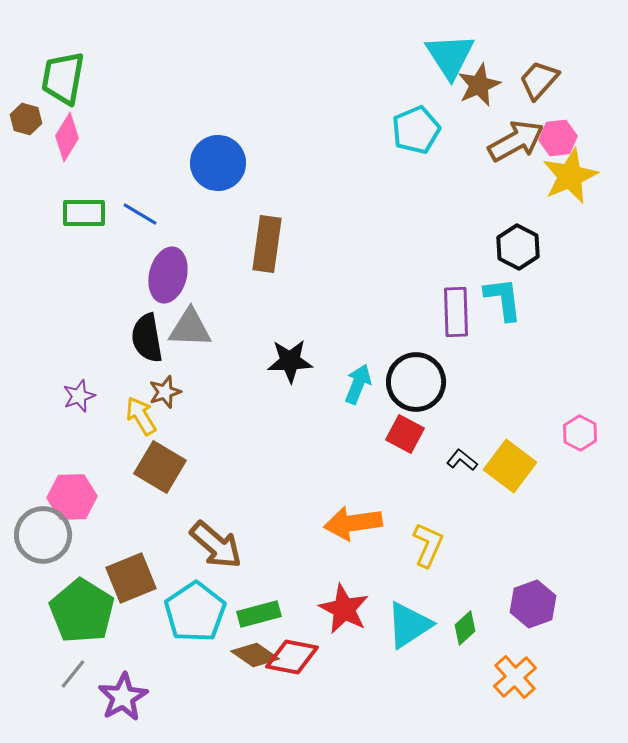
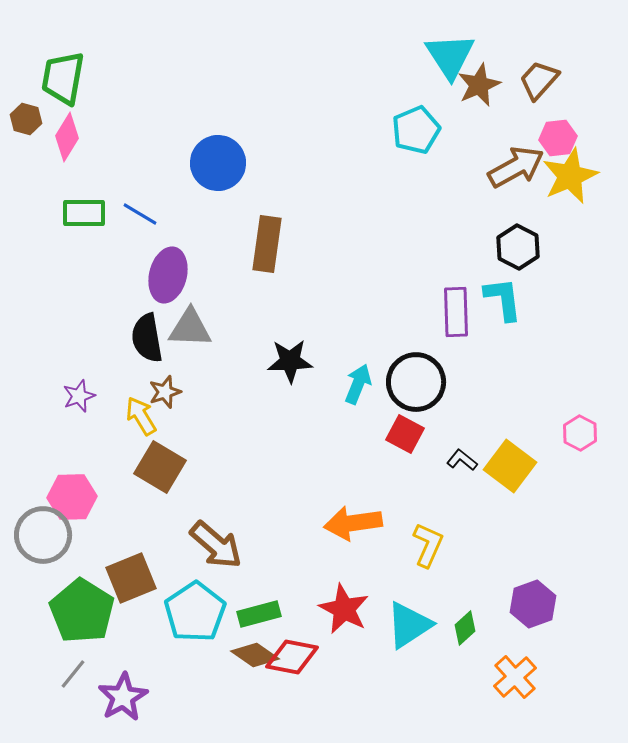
brown arrow at (516, 141): moved 26 px down
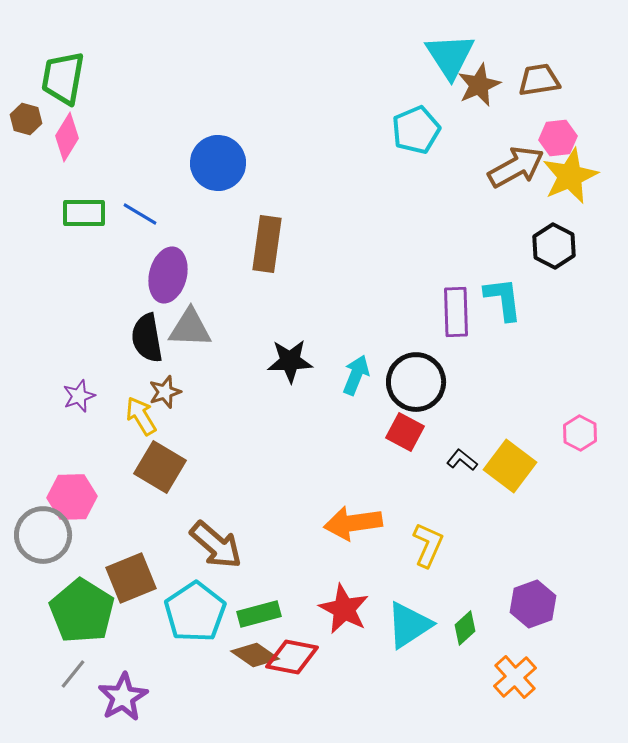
brown trapezoid at (539, 80): rotated 39 degrees clockwise
black hexagon at (518, 247): moved 36 px right, 1 px up
cyan arrow at (358, 384): moved 2 px left, 9 px up
red square at (405, 434): moved 2 px up
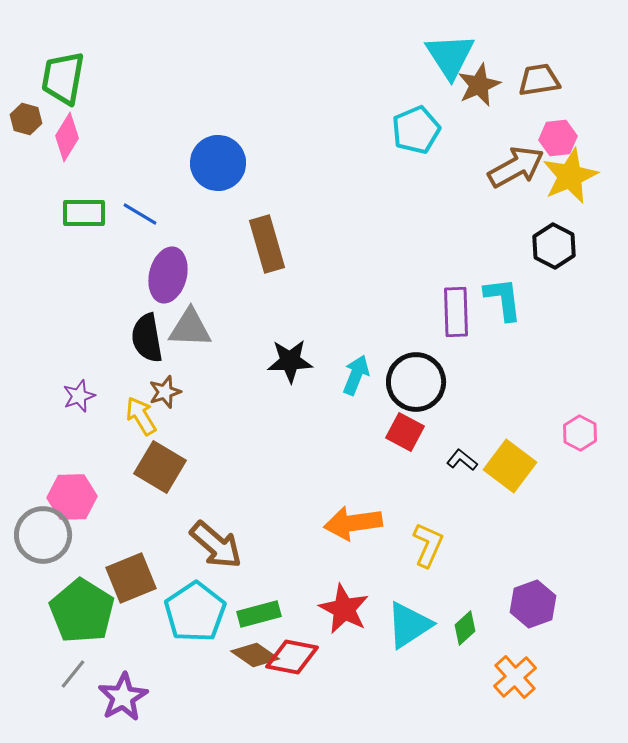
brown rectangle at (267, 244): rotated 24 degrees counterclockwise
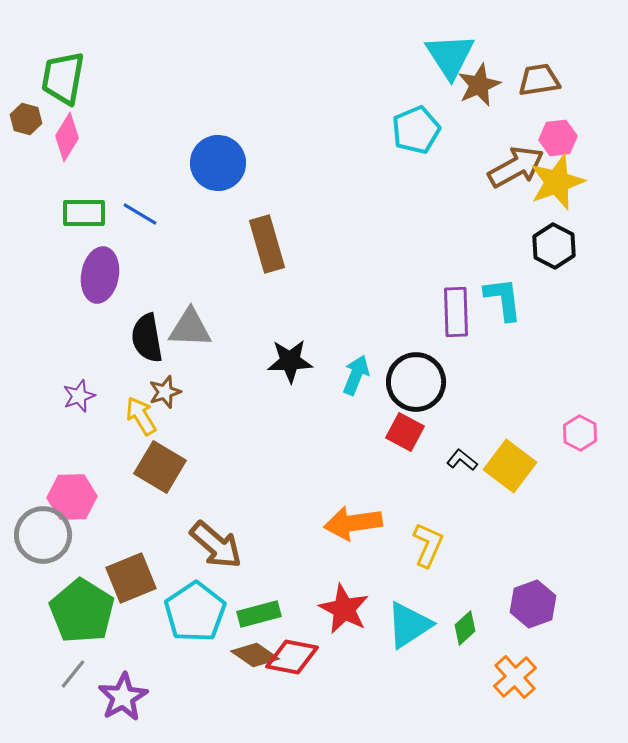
yellow star at (570, 176): moved 13 px left, 6 px down; rotated 4 degrees clockwise
purple ellipse at (168, 275): moved 68 px left; rotated 4 degrees counterclockwise
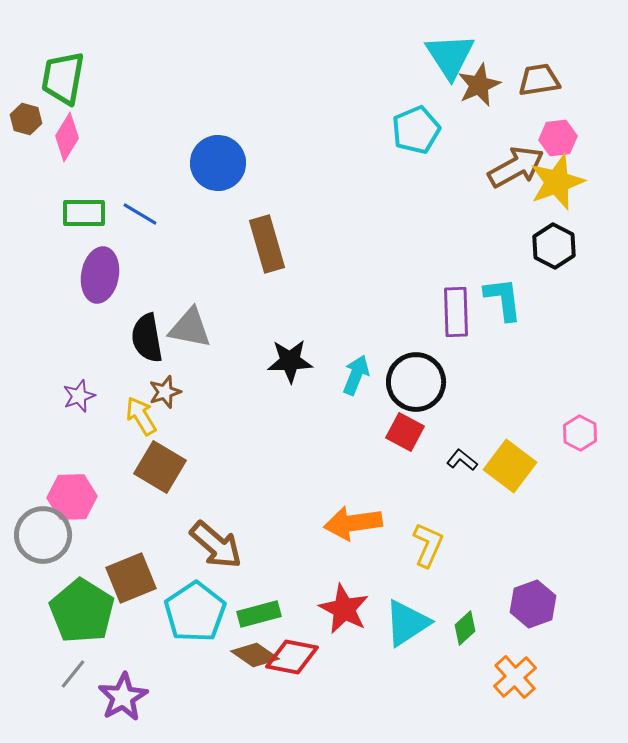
gray triangle at (190, 328): rotated 9 degrees clockwise
cyan triangle at (409, 625): moved 2 px left, 2 px up
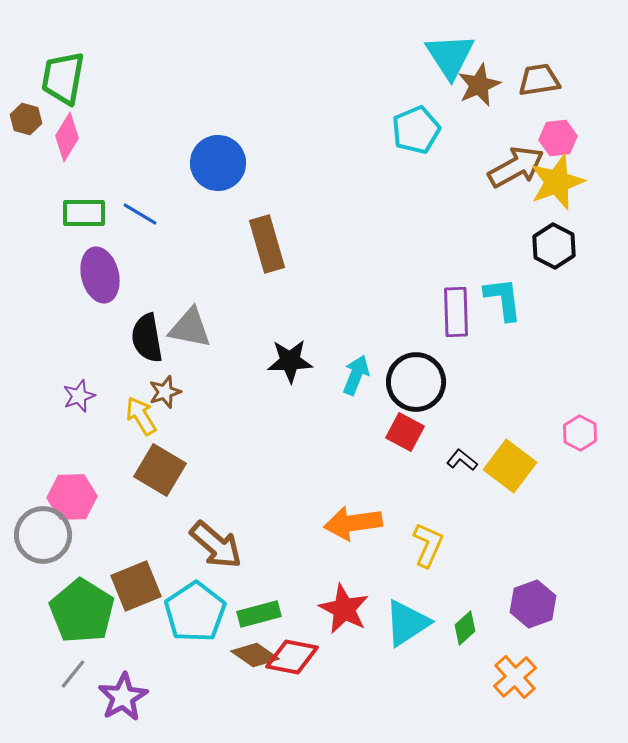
purple ellipse at (100, 275): rotated 24 degrees counterclockwise
brown square at (160, 467): moved 3 px down
brown square at (131, 578): moved 5 px right, 8 px down
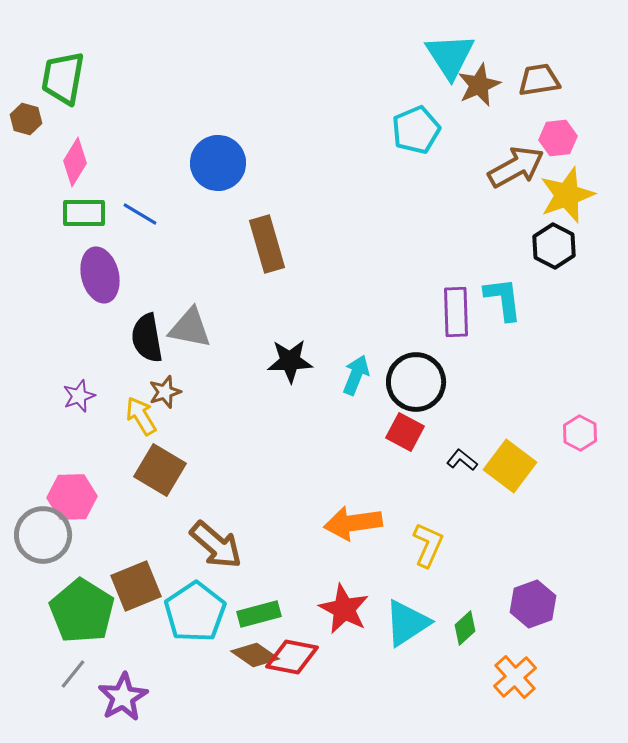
pink diamond at (67, 137): moved 8 px right, 25 px down
yellow star at (557, 182): moved 10 px right, 13 px down
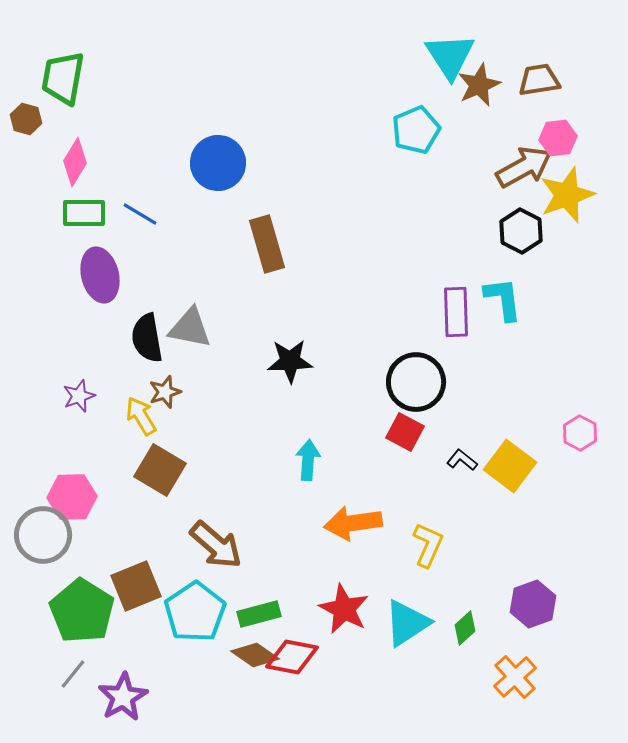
brown arrow at (516, 167): moved 8 px right
black hexagon at (554, 246): moved 33 px left, 15 px up
cyan arrow at (356, 375): moved 48 px left, 85 px down; rotated 18 degrees counterclockwise
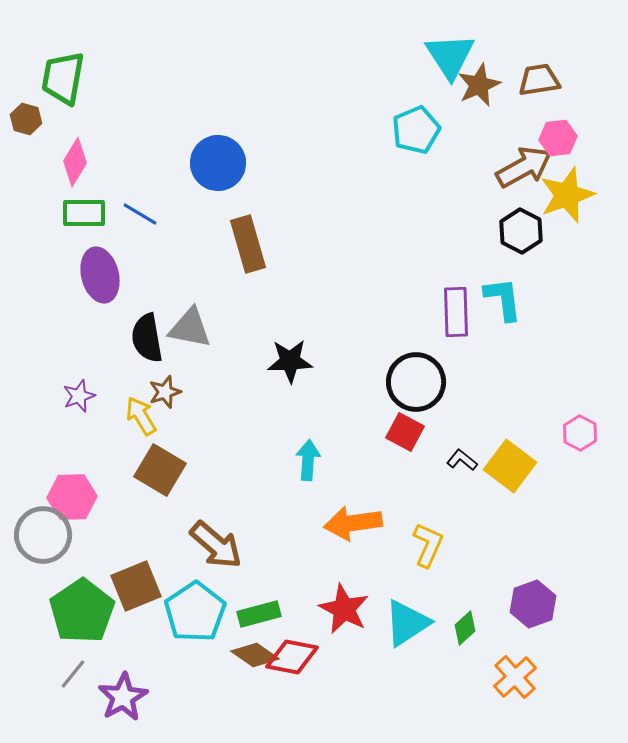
brown rectangle at (267, 244): moved 19 px left
green pentagon at (82, 611): rotated 6 degrees clockwise
